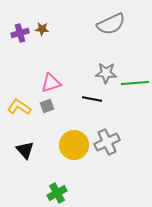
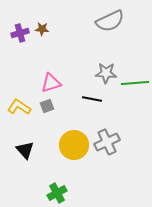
gray semicircle: moved 1 px left, 3 px up
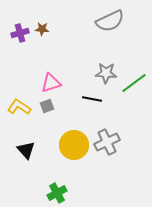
green line: moved 1 px left; rotated 32 degrees counterclockwise
black triangle: moved 1 px right
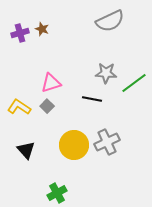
brown star: rotated 16 degrees clockwise
gray square: rotated 24 degrees counterclockwise
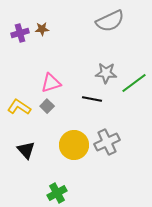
brown star: rotated 24 degrees counterclockwise
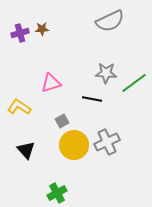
gray square: moved 15 px right, 15 px down; rotated 16 degrees clockwise
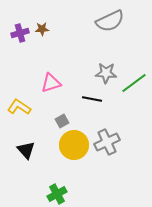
green cross: moved 1 px down
